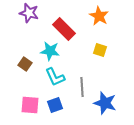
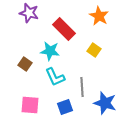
yellow square: moved 6 px left; rotated 16 degrees clockwise
blue square: moved 10 px right, 2 px down
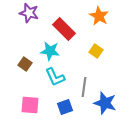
yellow square: moved 2 px right, 1 px down
gray line: moved 2 px right; rotated 12 degrees clockwise
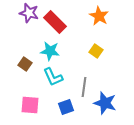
red rectangle: moved 9 px left, 7 px up
cyan L-shape: moved 2 px left
blue square: moved 1 px right
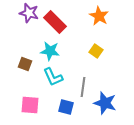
brown square: rotated 16 degrees counterclockwise
gray line: moved 1 px left
blue square: rotated 35 degrees clockwise
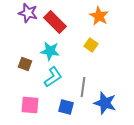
purple star: moved 1 px left
yellow square: moved 5 px left, 6 px up
cyan L-shape: rotated 100 degrees counterclockwise
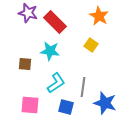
brown square: rotated 16 degrees counterclockwise
cyan L-shape: moved 3 px right, 6 px down
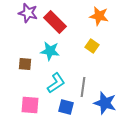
orange star: rotated 18 degrees counterclockwise
yellow square: moved 1 px right, 1 px down
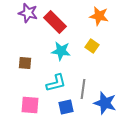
cyan star: moved 11 px right
brown square: moved 1 px up
cyan L-shape: rotated 20 degrees clockwise
gray line: moved 2 px down
blue square: rotated 28 degrees counterclockwise
